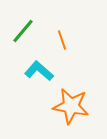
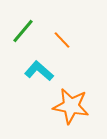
orange line: rotated 24 degrees counterclockwise
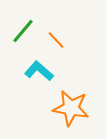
orange line: moved 6 px left
orange star: moved 2 px down
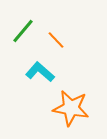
cyan L-shape: moved 1 px right, 1 px down
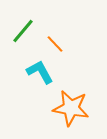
orange line: moved 1 px left, 4 px down
cyan L-shape: rotated 20 degrees clockwise
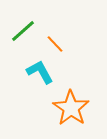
green line: rotated 8 degrees clockwise
orange star: rotated 24 degrees clockwise
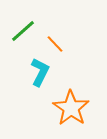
cyan L-shape: rotated 56 degrees clockwise
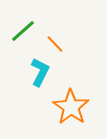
orange star: moved 1 px up
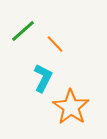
cyan L-shape: moved 3 px right, 6 px down
